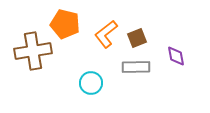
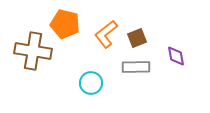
brown cross: rotated 18 degrees clockwise
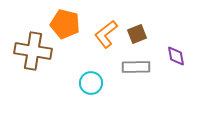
brown square: moved 4 px up
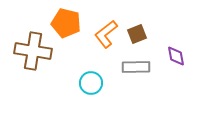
orange pentagon: moved 1 px right, 1 px up
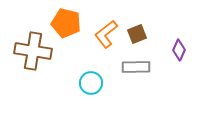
purple diamond: moved 3 px right, 6 px up; rotated 35 degrees clockwise
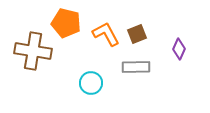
orange L-shape: rotated 100 degrees clockwise
purple diamond: moved 1 px up
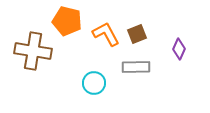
orange pentagon: moved 1 px right, 2 px up
cyan circle: moved 3 px right
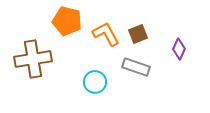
brown square: moved 1 px right
brown cross: moved 8 px down; rotated 18 degrees counterclockwise
gray rectangle: rotated 20 degrees clockwise
cyan circle: moved 1 px right, 1 px up
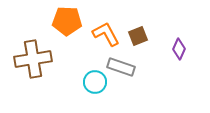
orange pentagon: rotated 12 degrees counterclockwise
brown square: moved 2 px down
gray rectangle: moved 15 px left
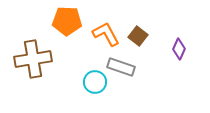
brown square: rotated 30 degrees counterclockwise
